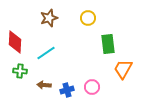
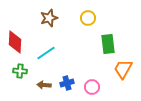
blue cross: moved 7 px up
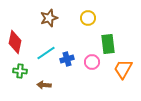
red diamond: rotated 10 degrees clockwise
blue cross: moved 24 px up
pink circle: moved 25 px up
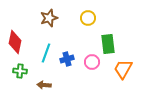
cyan line: rotated 36 degrees counterclockwise
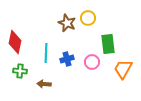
brown star: moved 18 px right, 5 px down; rotated 30 degrees counterclockwise
cyan line: rotated 18 degrees counterclockwise
brown arrow: moved 1 px up
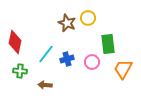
cyan line: moved 1 px down; rotated 36 degrees clockwise
brown arrow: moved 1 px right, 1 px down
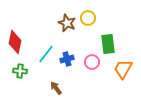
brown arrow: moved 11 px right, 3 px down; rotated 48 degrees clockwise
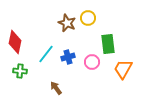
blue cross: moved 1 px right, 2 px up
